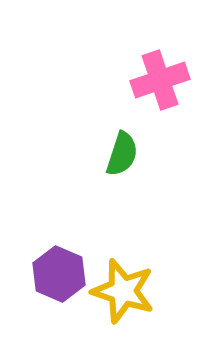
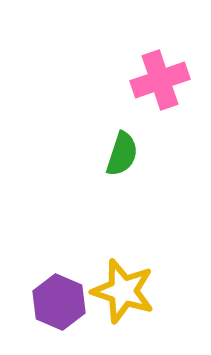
purple hexagon: moved 28 px down
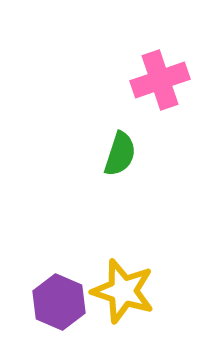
green semicircle: moved 2 px left
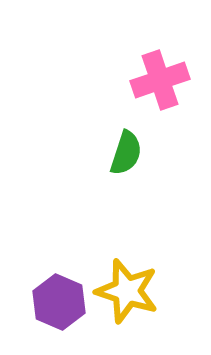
green semicircle: moved 6 px right, 1 px up
yellow star: moved 4 px right
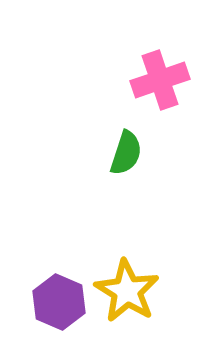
yellow star: rotated 14 degrees clockwise
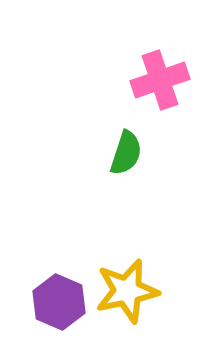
yellow star: rotated 28 degrees clockwise
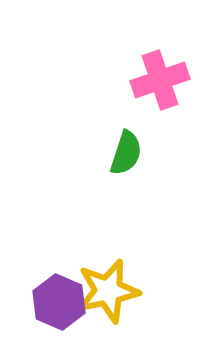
yellow star: moved 19 px left
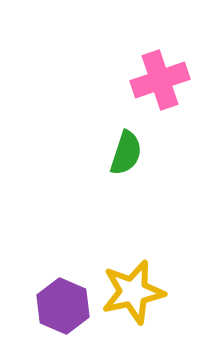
yellow star: moved 25 px right, 1 px down
purple hexagon: moved 4 px right, 4 px down
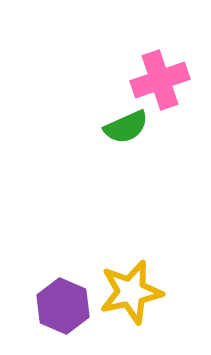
green semicircle: moved 26 px up; rotated 48 degrees clockwise
yellow star: moved 2 px left
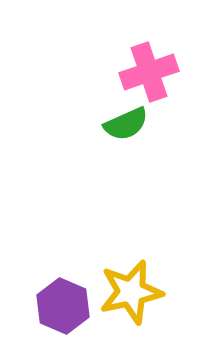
pink cross: moved 11 px left, 8 px up
green semicircle: moved 3 px up
